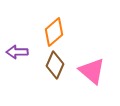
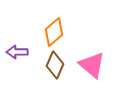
pink triangle: moved 6 px up
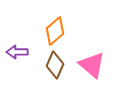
orange diamond: moved 1 px right, 1 px up
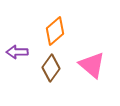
brown diamond: moved 4 px left, 3 px down; rotated 12 degrees clockwise
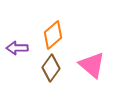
orange diamond: moved 2 px left, 4 px down
purple arrow: moved 4 px up
